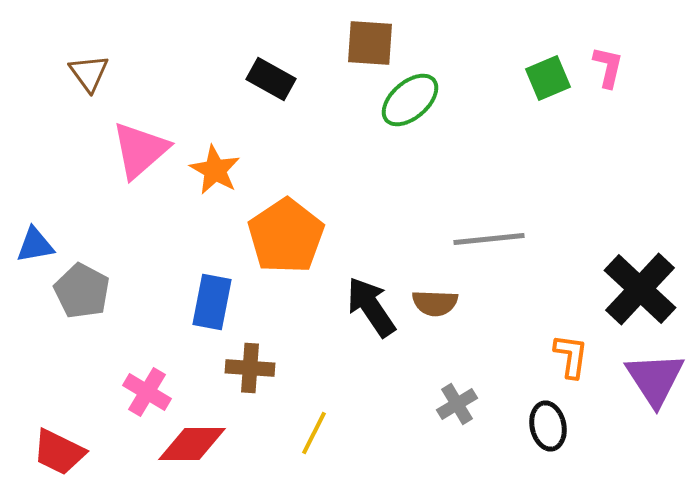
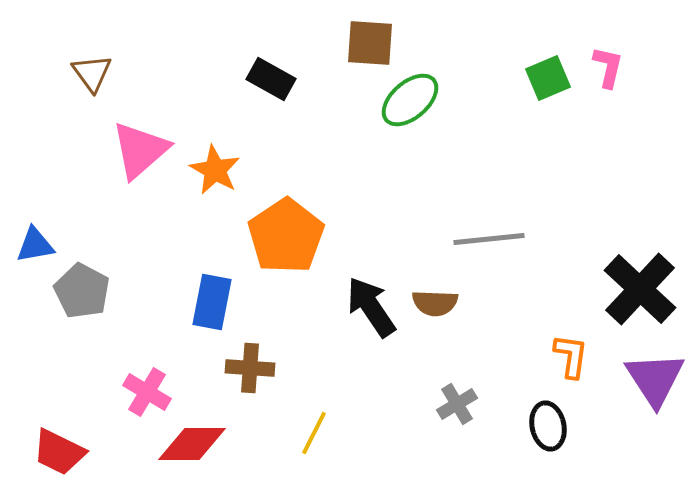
brown triangle: moved 3 px right
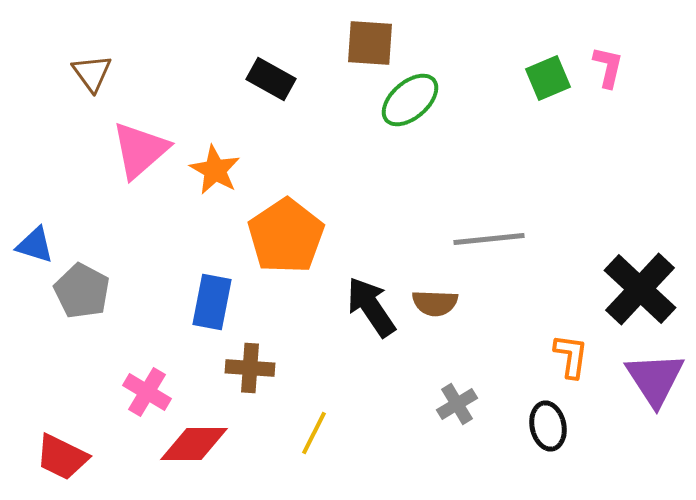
blue triangle: rotated 27 degrees clockwise
red diamond: moved 2 px right
red trapezoid: moved 3 px right, 5 px down
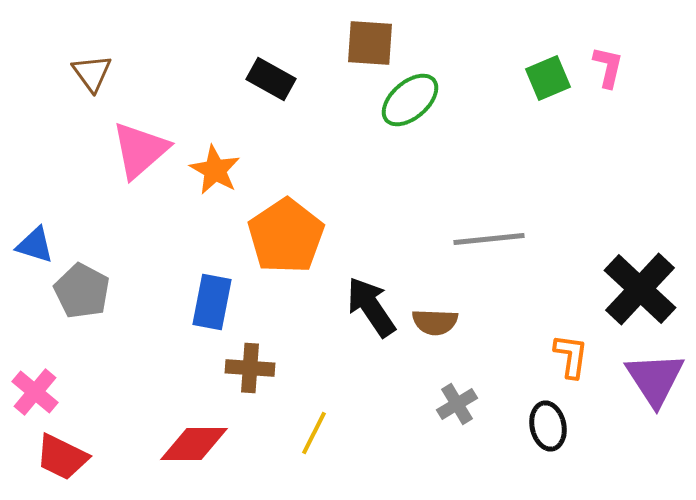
brown semicircle: moved 19 px down
pink cross: moved 112 px left; rotated 9 degrees clockwise
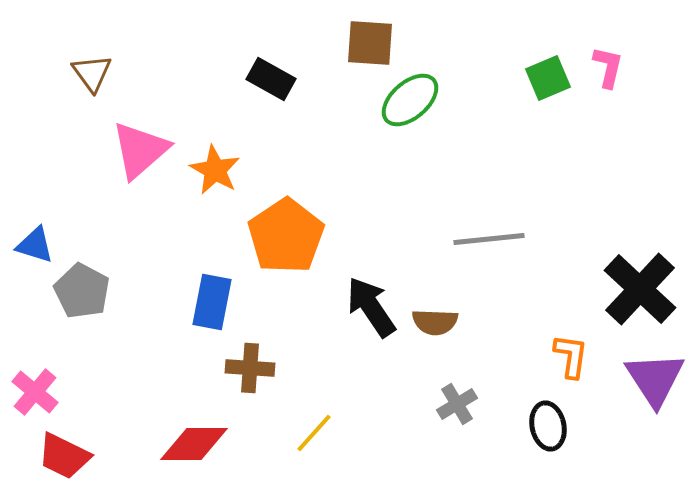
yellow line: rotated 15 degrees clockwise
red trapezoid: moved 2 px right, 1 px up
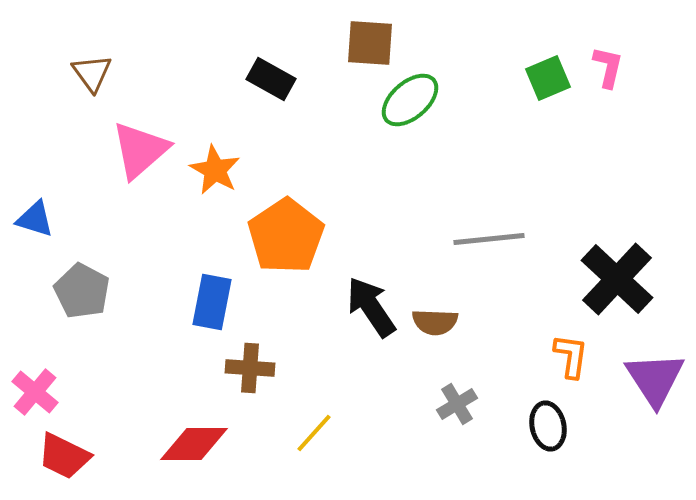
blue triangle: moved 26 px up
black cross: moved 23 px left, 10 px up
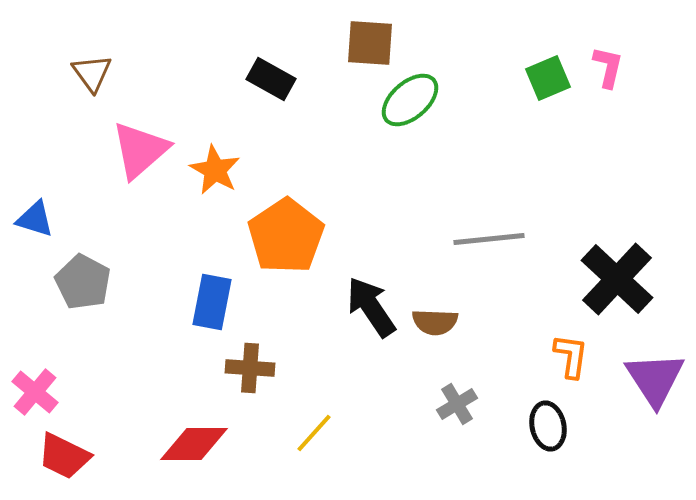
gray pentagon: moved 1 px right, 9 px up
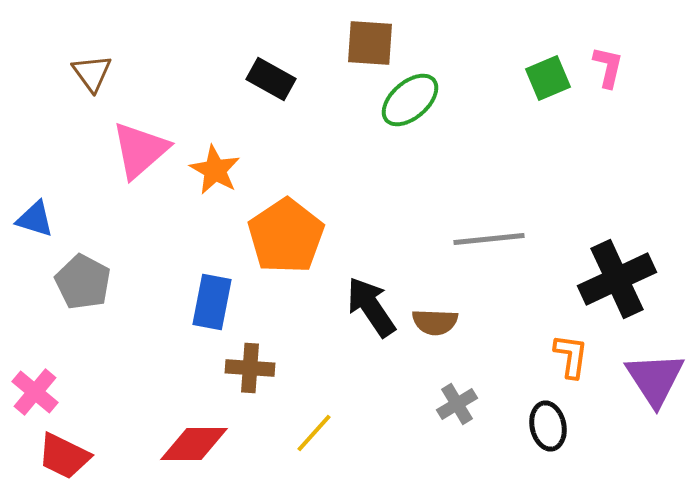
black cross: rotated 22 degrees clockwise
